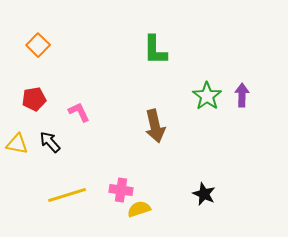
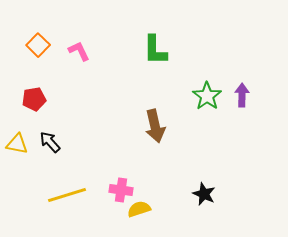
pink L-shape: moved 61 px up
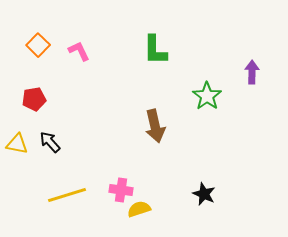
purple arrow: moved 10 px right, 23 px up
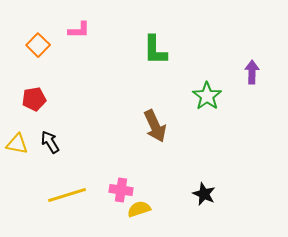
pink L-shape: moved 21 px up; rotated 115 degrees clockwise
brown arrow: rotated 12 degrees counterclockwise
black arrow: rotated 10 degrees clockwise
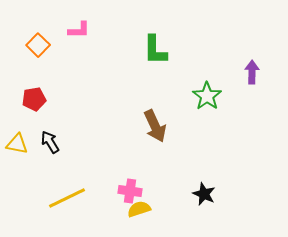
pink cross: moved 9 px right, 1 px down
yellow line: moved 3 px down; rotated 9 degrees counterclockwise
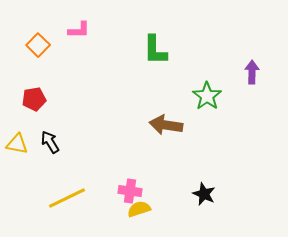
brown arrow: moved 11 px right, 1 px up; rotated 124 degrees clockwise
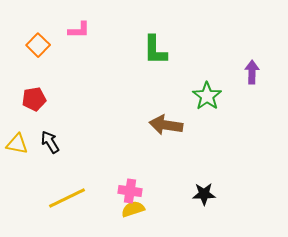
black star: rotated 25 degrees counterclockwise
yellow semicircle: moved 6 px left
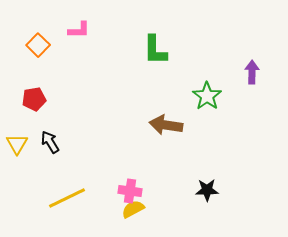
yellow triangle: rotated 50 degrees clockwise
black star: moved 3 px right, 4 px up
yellow semicircle: rotated 10 degrees counterclockwise
